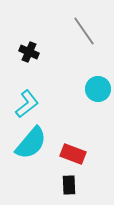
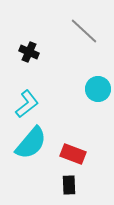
gray line: rotated 12 degrees counterclockwise
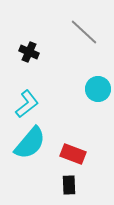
gray line: moved 1 px down
cyan semicircle: moved 1 px left
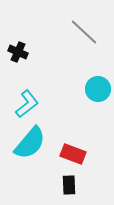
black cross: moved 11 px left
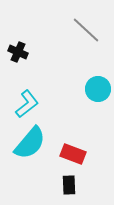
gray line: moved 2 px right, 2 px up
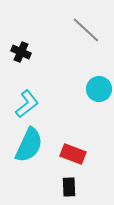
black cross: moved 3 px right
cyan circle: moved 1 px right
cyan semicircle: moved 1 px left, 2 px down; rotated 15 degrees counterclockwise
black rectangle: moved 2 px down
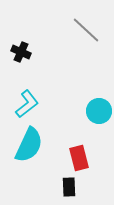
cyan circle: moved 22 px down
red rectangle: moved 6 px right, 4 px down; rotated 55 degrees clockwise
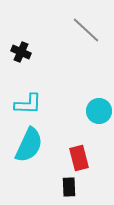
cyan L-shape: moved 1 px right; rotated 40 degrees clockwise
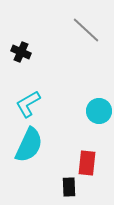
cyan L-shape: rotated 148 degrees clockwise
red rectangle: moved 8 px right, 5 px down; rotated 20 degrees clockwise
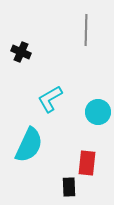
gray line: rotated 48 degrees clockwise
cyan L-shape: moved 22 px right, 5 px up
cyan circle: moved 1 px left, 1 px down
